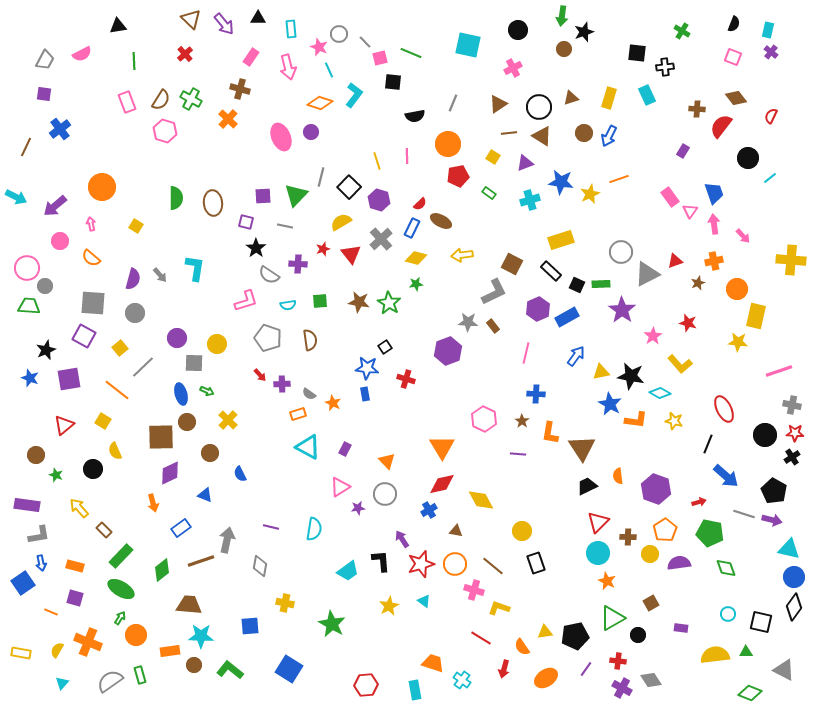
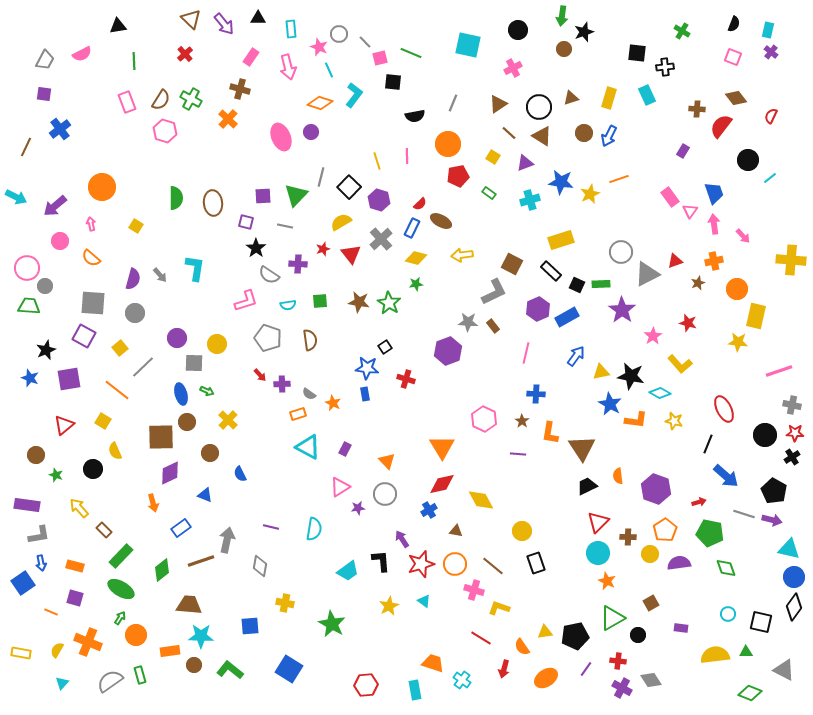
brown line at (509, 133): rotated 49 degrees clockwise
black circle at (748, 158): moved 2 px down
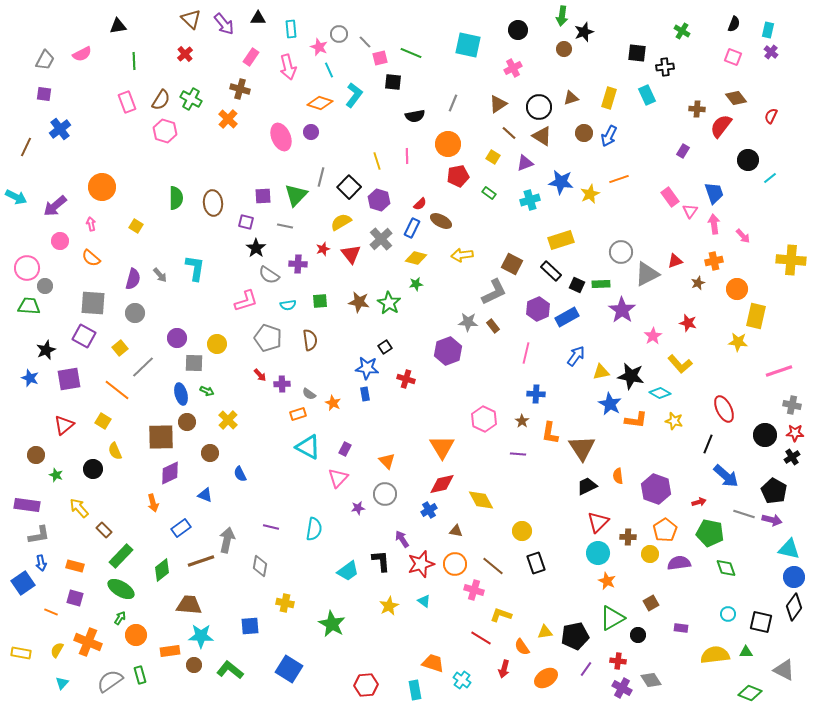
pink triangle at (340, 487): moved 2 px left, 9 px up; rotated 15 degrees counterclockwise
yellow L-shape at (499, 608): moved 2 px right, 7 px down
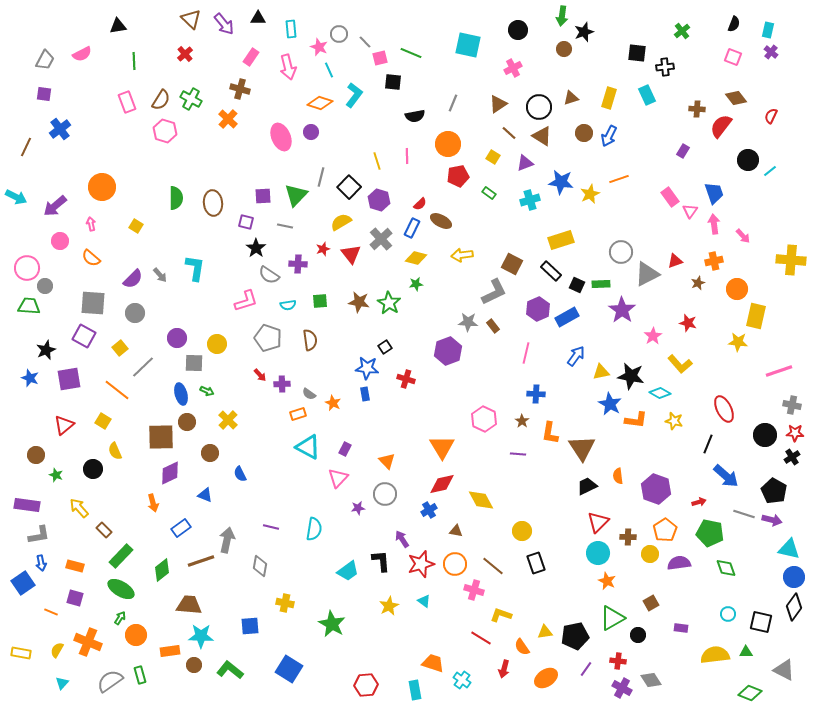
green cross at (682, 31): rotated 21 degrees clockwise
cyan line at (770, 178): moved 7 px up
purple semicircle at (133, 279): rotated 30 degrees clockwise
